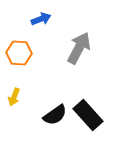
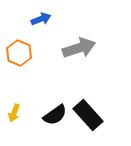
gray arrow: rotated 44 degrees clockwise
orange hexagon: rotated 20 degrees clockwise
yellow arrow: moved 16 px down
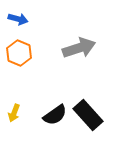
blue arrow: moved 23 px left; rotated 36 degrees clockwise
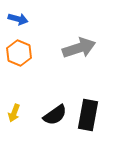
black rectangle: rotated 52 degrees clockwise
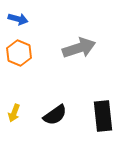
black rectangle: moved 15 px right, 1 px down; rotated 16 degrees counterclockwise
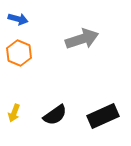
gray arrow: moved 3 px right, 9 px up
black rectangle: rotated 72 degrees clockwise
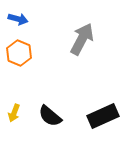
gray arrow: rotated 44 degrees counterclockwise
black semicircle: moved 5 px left, 1 px down; rotated 75 degrees clockwise
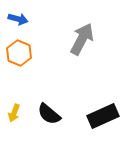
black semicircle: moved 1 px left, 2 px up
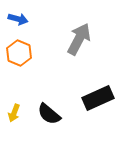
gray arrow: moved 3 px left
black rectangle: moved 5 px left, 18 px up
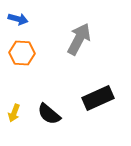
orange hexagon: moved 3 px right; rotated 20 degrees counterclockwise
